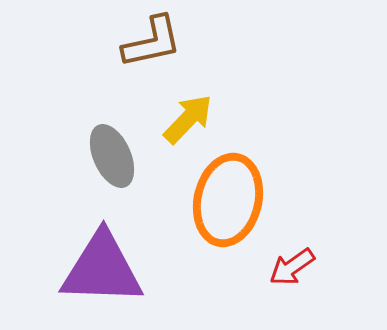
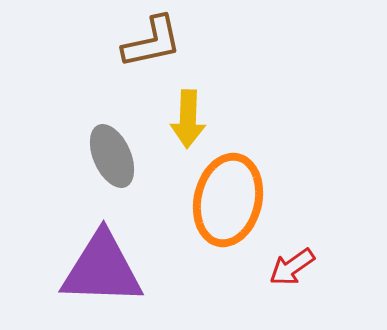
yellow arrow: rotated 138 degrees clockwise
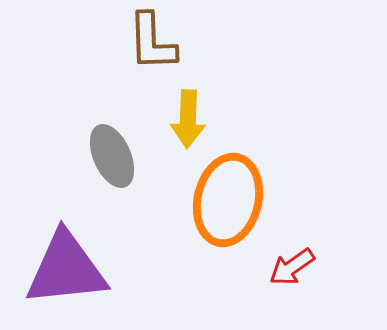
brown L-shape: rotated 100 degrees clockwise
purple triangle: moved 36 px left; rotated 8 degrees counterclockwise
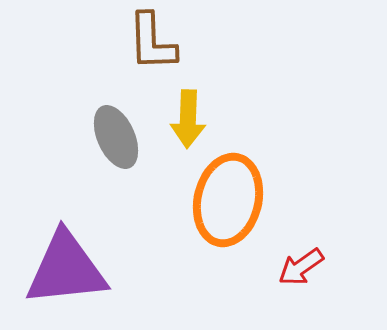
gray ellipse: moved 4 px right, 19 px up
red arrow: moved 9 px right
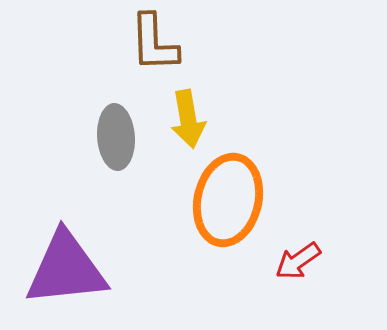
brown L-shape: moved 2 px right, 1 px down
yellow arrow: rotated 12 degrees counterclockwise
gray ellipse: rotated 20 degrees clockwise
red arrow: moved 3 px left, 6 px up
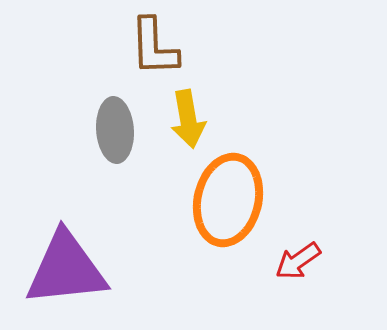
brown L-shape: moved 4 px down
gray ellipse: moved 1 px left, 7 px up
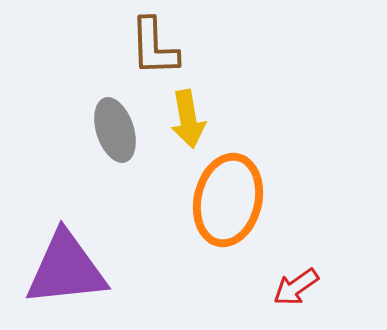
gray ellipse: rotated 14 degrees counterclockwise
red arrow: moved 2 px left, 26 px down
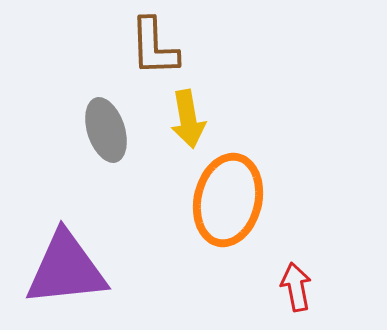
gray ellipse: moved 9 px left
red arrow: rotated 114 degrees clockwise
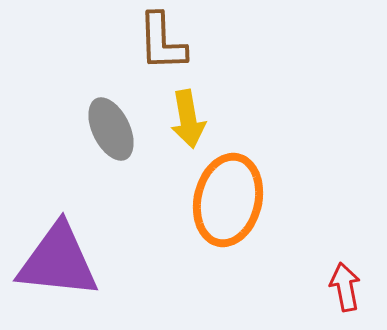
brown L-shape: moved 8 px right, 5 px up
gray ellipse: moved 5 px right, 1 px up; rotated 8 degrees counterclockwise
purple triangle: moved 8 px left, 8 px up; rotated 12 degrees clockwise
red arrow: moved 49 px right
